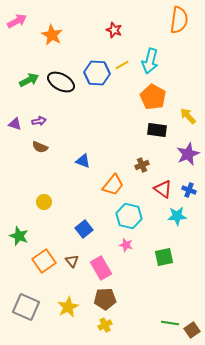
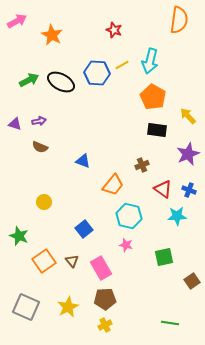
brown square: moved 49 px up
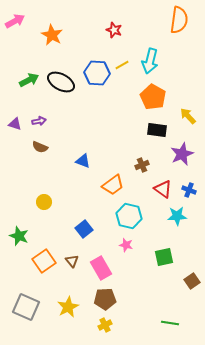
pink arrow: moved 2 px left
purple star: moved 6 px left
orange trapezoid: rotated 15 degrees clockwise
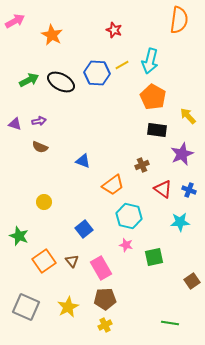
cyan star: moved 3 px right, 6 px down
green square: moved 10 px left
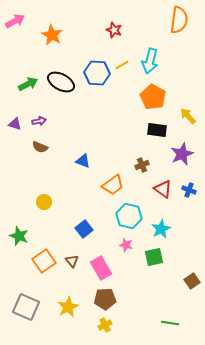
green arrow: moved 1 px left, 4 px down
cyan star: moved 19 px left, 7 px down; rotated 24 degrees counterclockwise
